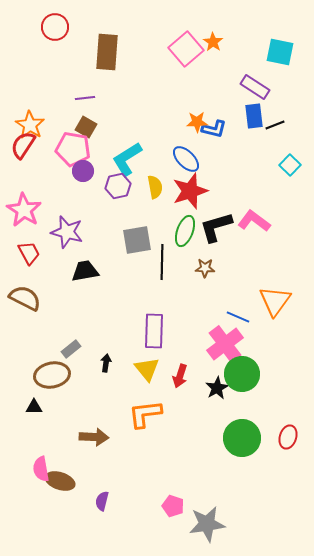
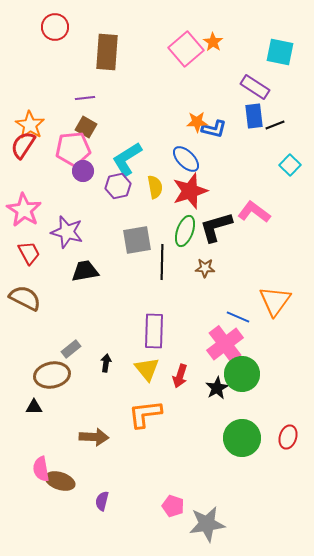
pink pentagon at (73, 149): rotated 16 degrees counterclockwise
pink L-shape at (254, 221): moved 9 px up
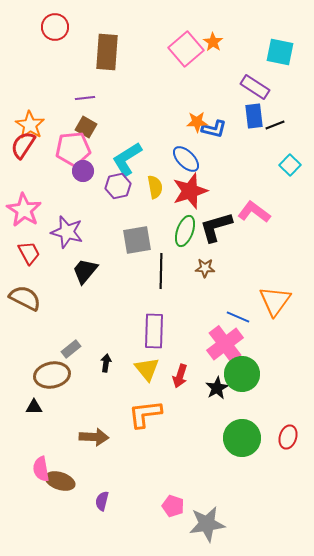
black line at (162, 262): moved 1 px left, 9 px down
black trapezoid at (85, 271): rotated 40 degrees counterclockwise
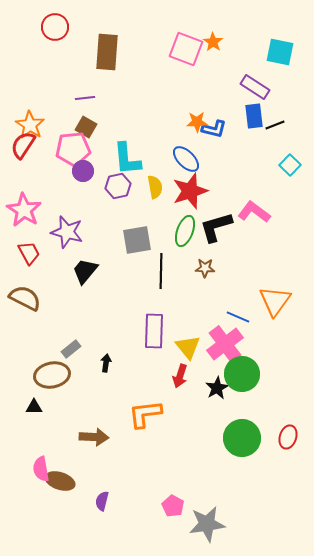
pink square at (186, 49): rotated 28 degrees counterclockwise
cyan L-shape at (127, 159): rotated 63 degrees counterclockwise
yellow triangle at (147, 369): moved 41 px right, 22 px up
pink pentagon at (173, 506): rotated 10 degrees clockwise
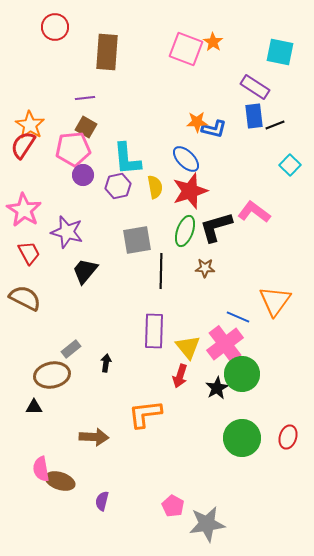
purple circle at (83, 171): moved 4 px down
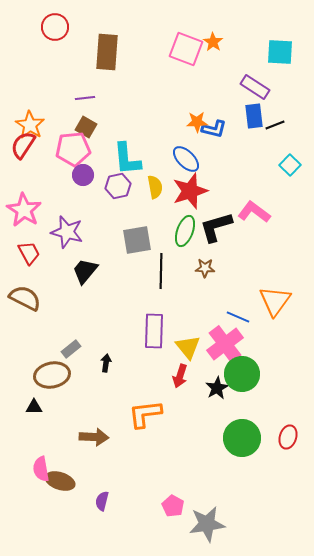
cyan square at (280, 52): rotated 8 degrees counterclockwise
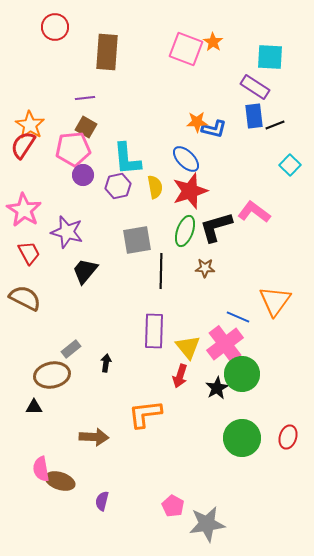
cyan square at (280, 52): moved 10 px left, 5 px down
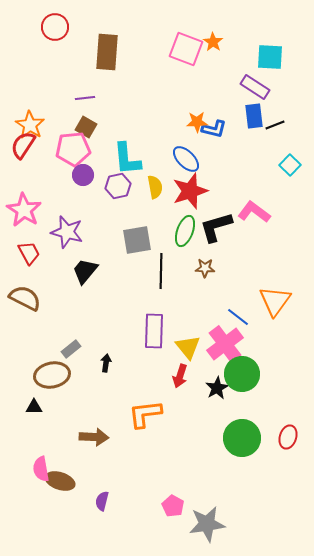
blue line at (238, 317): rotated 15 degrees clockwise
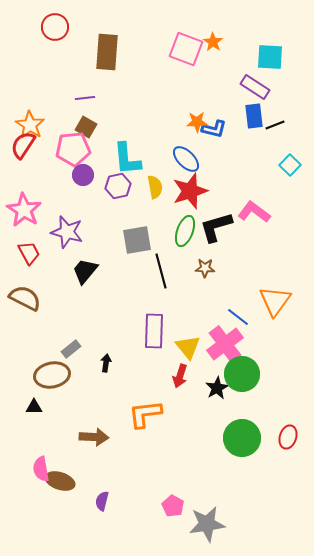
black line at (161, 271): rotated 16 degrees counterclockwise
